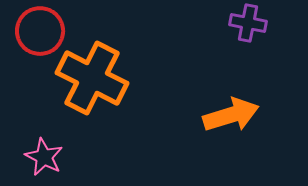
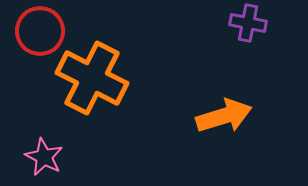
orange arrow: moved 7 px left, 1 px down
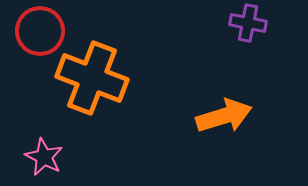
orange cross: rotated 6 degrees counterclockwise
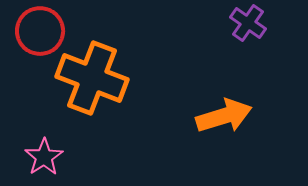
purple cross: rotated 24 degrees clockwise
pink star: rotated 12 degrees clockwise
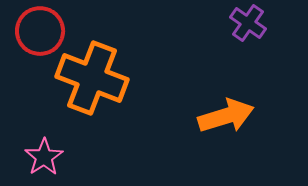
orange arrow: moved 2 px right
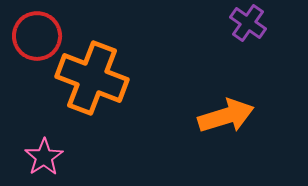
red circle: moved 3 px left, 5 px down
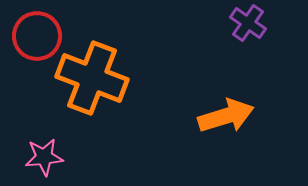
pink star: rotated 27 degrees clockwise
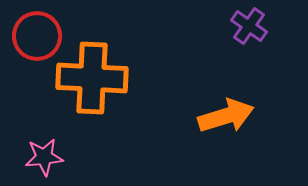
purple cross: moved 1 px right, 3 px down
orange cross: rotated 18 degrees counterclockwise
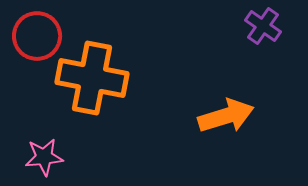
purple cross: moved 14 px right
orange cross: rotated 8 degrees clockwise
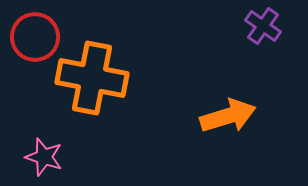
red circle: moved 2 px left, 1 px down
orange arrow: moved 2 px right
pink star: rotated 24 degrees clockwise
